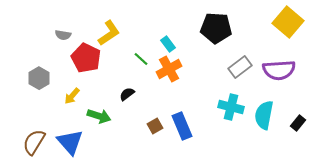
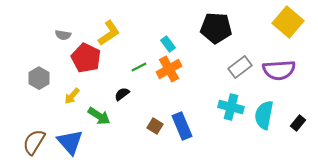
green line: moved 2 px left, 8 px down; rotated 70 degrees counterclockwise
black semicircle: moved 5 px left
green arrow: rotated 15 degrees clockwise
brown square: rotated 28 degrees counterclockwise
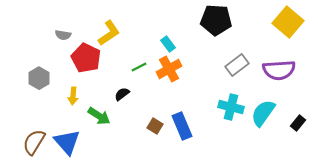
black pentagon: moved 8 px up
gray rectangle: moved 3 px left, 2 px up
yellow arrow: moved 1 px right; rotated 36 degrees counterclockwise
cyan semicircle: moved 1 px left, 2 px up; rotated 24 degrees clockwise
blue triangle: moved 3 px left
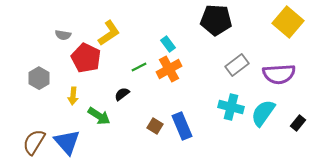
purple semicircle: moved 4 px down
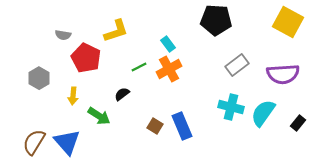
yellow square: rotated 12 degrees counterclockwise
yellow L-shape: moved 7 px right, 2 px up; rotated 16 degrees clockwise
purple semicircle: moved 4 px right
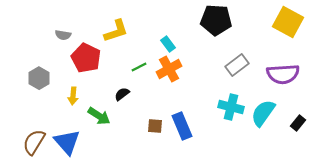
brown square: rotated 28 degrees counterclockwise
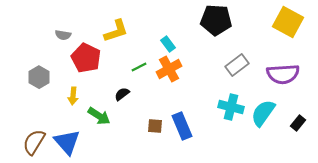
gray hexagon: moved 1 px up
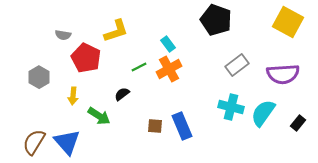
black pentagon: rotated 16 degrees clockwise
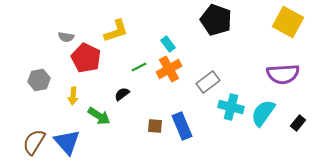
gray semicircle: moved 3 px right, 2 px down
gray rectangle: moved 29 px left, 17 px down
gray hexagon: moved 3 px down; rotated 20 degrees clockwise
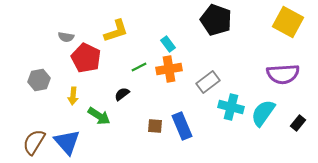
orange cross: rotated 20 degrees clockwise
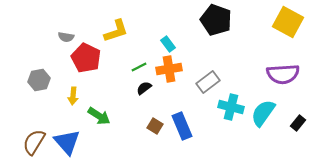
black semicircle: moved 22 px right, 6 px up
brown square: rotated 28 degrees clockwise
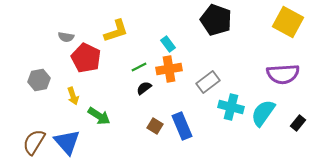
yellow arrow: rotated 24 degrees counterclockwise
